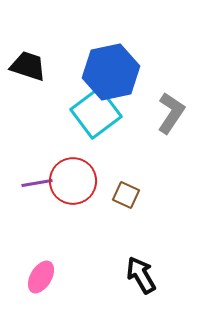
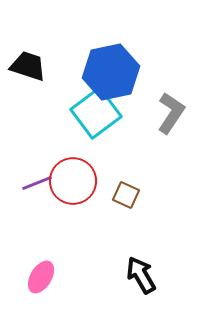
purple line: rotated 12 degrees counterclockwise
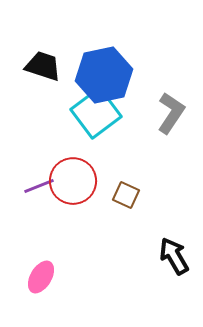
black trapezoid: moved 15 px right
blue hexagon: moved 7 px left, 3 px down
purple line: moved 2 px right, 3 px down
black arrow: moved 33 px right, 19 px up
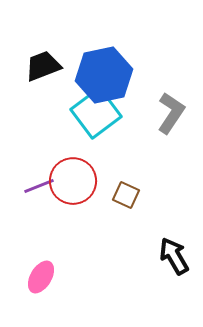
black trapezoid: rotated 39 degrees counterclockwise
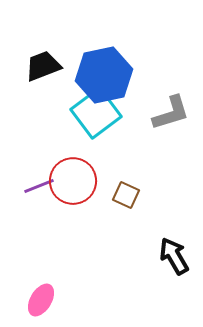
gray L-shape: rotated 39 degrees clockwise
pink ellipse: moved 23 px down
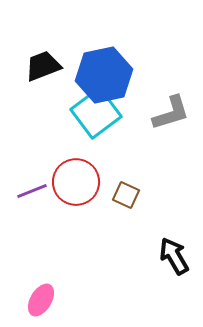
red circle: moved 3 px right, 1 px down
purple line: moved 7 px left, 5 px down
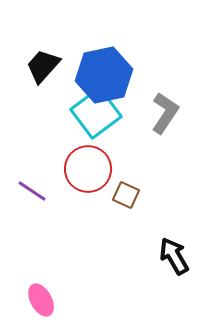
black trapezoid: rotated 27 degrees counterclockwise
gray L-shape: moved 6 px left; rotated 39 degrees counterclockwise
red circle: moved 12 px right, 13 px up
purple line: rotated 56 degrees clockwise
pink ellipse: rotated 60 degrees counterclockwise
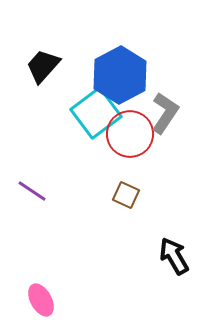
blue hexagon: moved 16 px right; rotated 16 degrees counterclockwise
red circle: moved 42 px right, 35 px up
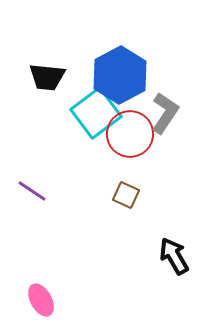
black trapezoid: moved 4 px right, 11 px down; rotated 126 degrees counterclockwise
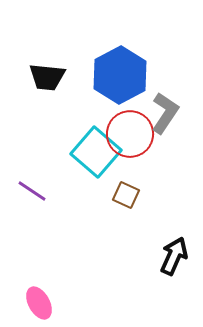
cyan square: moved 39 px down; rotated 12 degrees counterclockwise
black arrow: rotated 54 degrees clockwise
pink ellipse: moved 2 px left, 3 px down
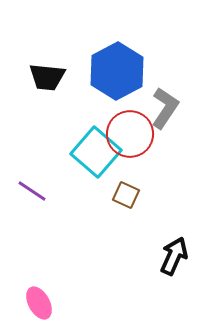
blue hexagon: moved 3 px left, 4 px up
gray L-shape: moved 5 px up
